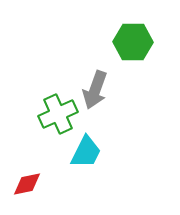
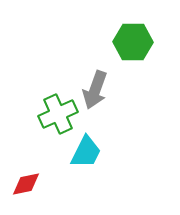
red diamond: moved 1 px left
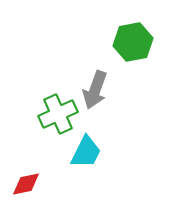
green hexagon: rotated 12 degrees counterclockwise
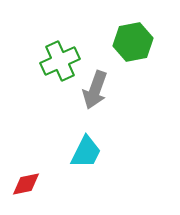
green cross: moved 2 px right, 53 px up
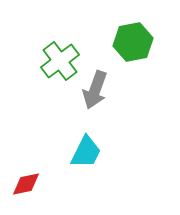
green cross: rotated 12 degrees counterclockwise
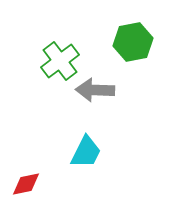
gray arrow: rotated 72 degrees clockwise
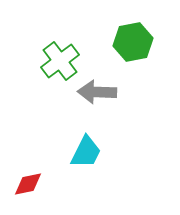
gray arrow: moved 2 px right, 2 px down
red diamond: moved 2 px right
